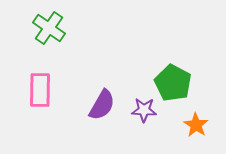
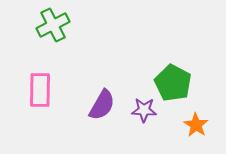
green cross: moved 4 px right, 3 px up; rotated 28 degrees clockwise
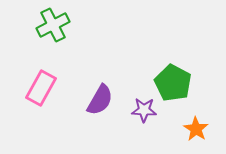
pink rectangle: moved 1 px right, 2 px up; rotated 28 degrees clockwise
purple semicircle: moved 2 px left, 5 px up
orange star: moved 4 px down
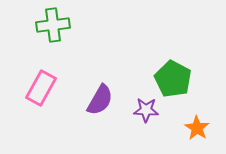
green cross: rotated 20 degrees clockwise
green pentagon: moved 4 px up
purple star: moved 2 px right
orange star: moved 1 px right, 1 px up
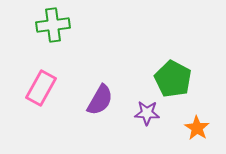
purple star: moved 1 px right, 3 px down
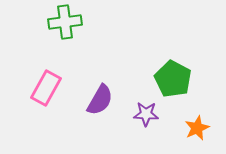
green cross: moved 12 px right, 3 px up
pink rectangle: moved 5 px right
purple star: moved 1 px left, 1 px down
orange star: rotated 15 degrees clockwise
